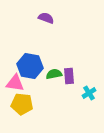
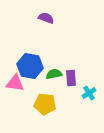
purple rectangle: moved 2 px right, 2 px down
yellow pentagon: moved 23 px right
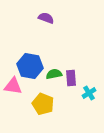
pink triangle: moved 2 px left, 3 px down
yellow pentagon: moved 2 px left; rotated 15 degrees clockwise
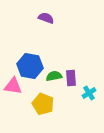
green semicircle: moved 2 px down
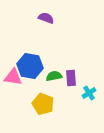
pink triangle: moved 9 px up
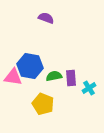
cyan cross: moved 5 px up
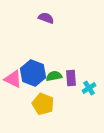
blue hexagon: moved 3 px right, 7 px down; rotated 10 degrees clockwise
pink triangle: moved 2 px down; rotated 18 degrees clockwise
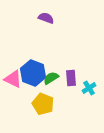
green semicircle: moved 3 px left, 2 px down; rotated 21 degrees counterclockwise
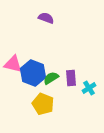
pink triangle: moved 15 px up; rotated 12 degrees counterclockwise
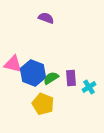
cyan cross: moved 1 px up
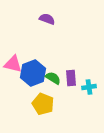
purple semicircle: moved 1 px right, 1 px down
blue hexagon: rotated 20 degrees clockwise
green semicircle: moved 2 px right; rotated 63 degrees clockwise
cyan cross: rotated 24 degrees clockwise
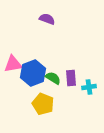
pink triangle: rotated 24 degrees counterclockwise
